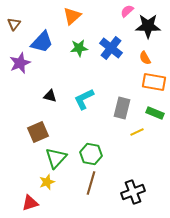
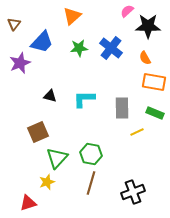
cyan L-shape: rotated 25 degrees clockwise
gray rectangle: rotated 15 degrees counterclockwise
green triangle: moved 1 px right
red triangle: moved 2 px left
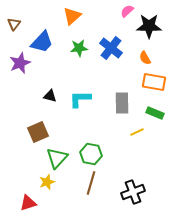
black star: moved 1 px right
cyan L-shape: moved 4 px left
gray rectangle: moved 5 px up
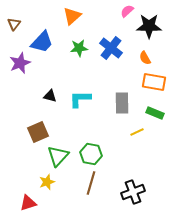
green triangle: moved 1 px right, 2 px up
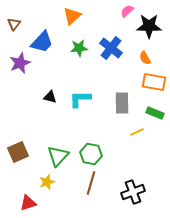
black triangle: moved 1 px down
brown square: moved 20 px left, 20 px down
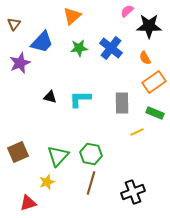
orange rectangle: rotated 45 degrees counterclockwise
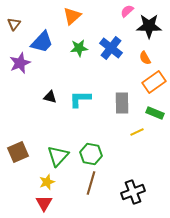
red triangle: moved 16 px right; rotated 42 degrees counterclockwise
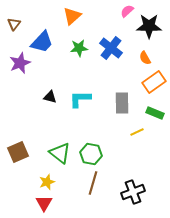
green triangle: moved 2 px right, 3 px up; rotated 35 degrees counterclockwise
brown line: moved 2 px right
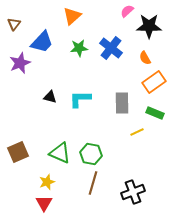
green triangle: rotated 15 degrees counterclockwise
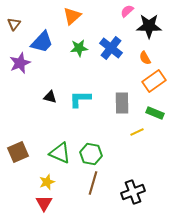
orange rectangle: moved 1 px up
